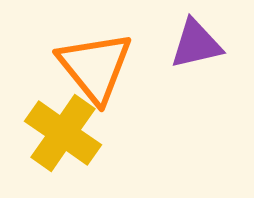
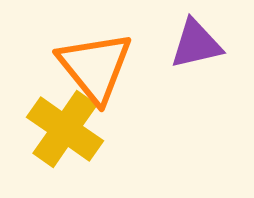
yellow cross: moved 2 px right, 4 px up
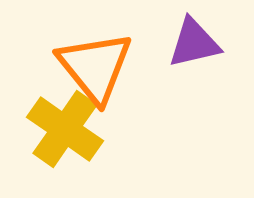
purple triangle: moved 2 px left, 1 px up
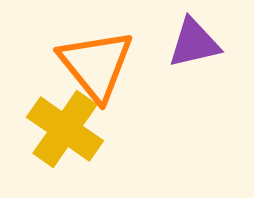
orange triangle: moved 1 px right, 2 px up
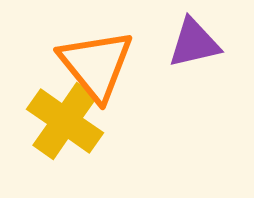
yellow cross: moved 8 px up
